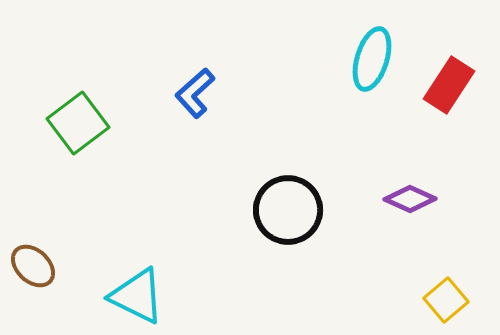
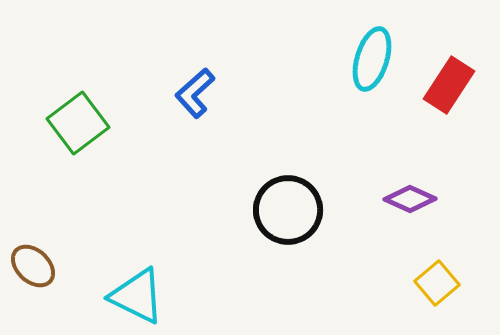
yellow square: moved 9 px left, 17 px up
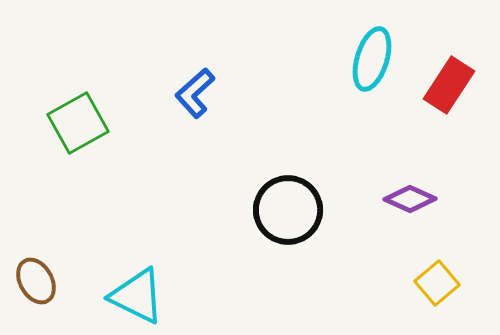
green square: rotated 8 degrees clockwise
brown ellipse: moved 3 px right, 15 px down; rotated 18 degrees clockwise
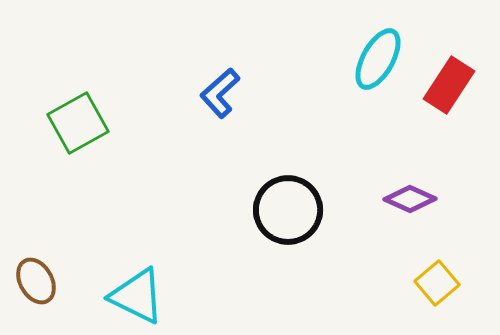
cyan ellipse: moved 6 px right; rotated 12 degrees clockwise
blue L-shape: moved 25 px right
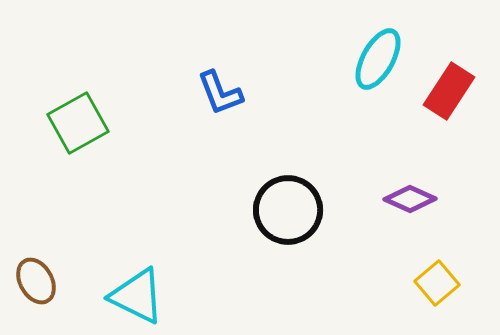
red rectangle: moved 6 px down
blue L-shape: rotated 69 degrees counterclockwise
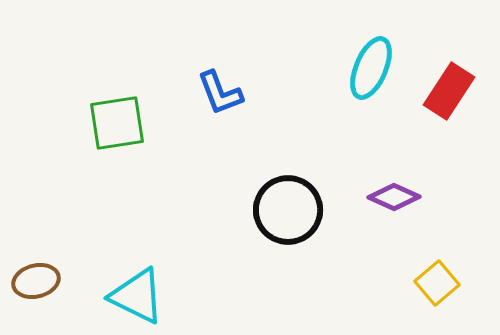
cyan ellipse: moved 7 px left, 9 px down; rotated 6 degrees counterclockwise
green square: moved 39 px right; rotated 20 degrees clockwise
purple diamond: moved 16 px left, 2 px up
brown ellipse: rotated 75 degrees counterclockwise
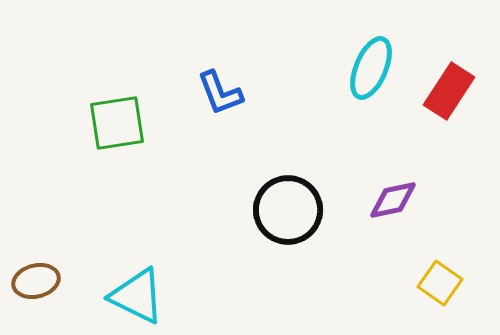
purple diamond: moved 1 px left, 3 px down; rotated 36 degrees counterclockwise
yellow square: moved 3 px right; rotated 15 degrees counterclockwise
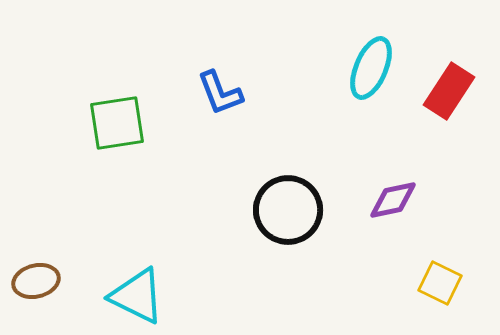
yellow square: rotated 9 degrees counterclockwise
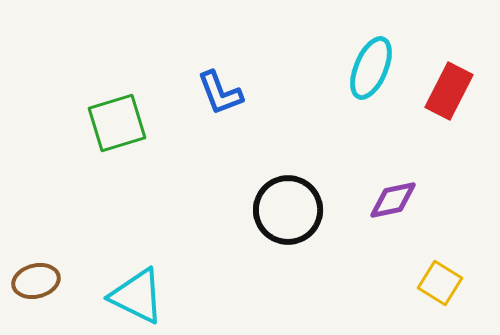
red rectangle: rotated 6 degrees counterclockwise
green square: rotated 8 degrees counterclockwise
yellow square: rotated 6 degrees clockwise
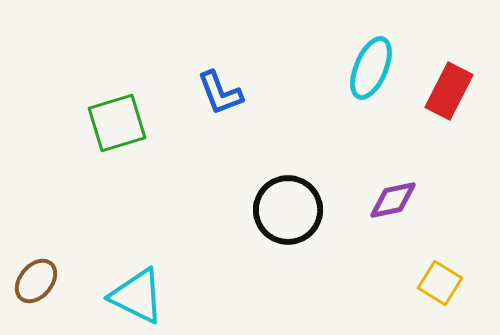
brown ellipse: rotated 36 degrees counterclockwise
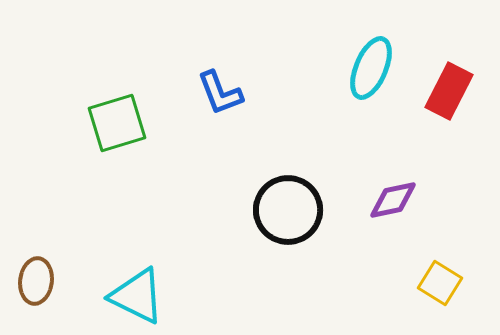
brown ellipse: rotated 33 degrees counterclockwise
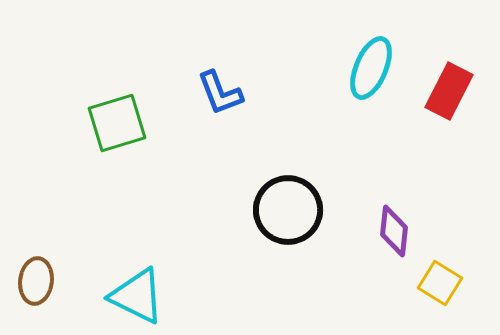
purple diamond: moved 1 px right, 31 px down; rotated 72 degrees counterclockwise
